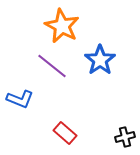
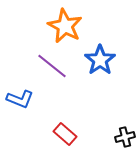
orange star: moved 3 px right
red rectangle: moved 1 px down
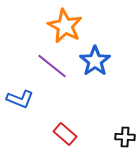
blue star: moved 5 px left, 1 px down
black cross: rotated 18 degrees clockwise
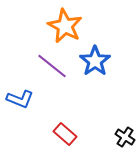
black cross: rotated 30 degrees clockwise
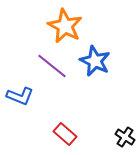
blue star: rotated 12 degrees counterclockwise
blue L-shape: moved 3 px up
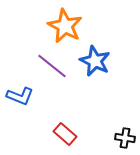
black cross: moved 1 px down; rotated 24 degrees counterclockwise
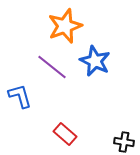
orange star: rotated 24 degrees clockwise
purple line: moved 1 px down
blue L-shape: rotated 128 degrees counterclockwise
black cross: moved 1 px left, 4 px down
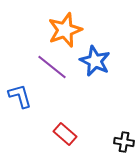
orange star: moved 4 px down
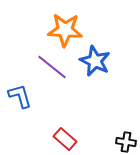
orange star: rotated 24 degrees clockwise
red rectangle: moved 5 px down
black cross: moved 2 px right
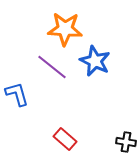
orange star: moved 1 px up
blue L-shape: moved 3 px left, 2 px up
